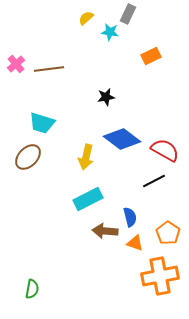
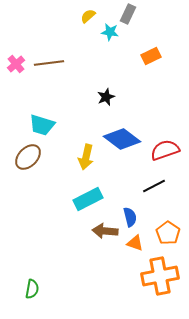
yellow semicircle: moved 2 px right, 2 px up
brown line: moved 6 px up
black star: rotated 12 degrees counterclockwise
cyan trapezoid: moved 2 px down
red semicircle: rotated 48 degrees counterclockwise
black line: moved 5 px down
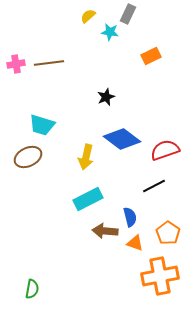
pink cross: rotated 30 degrees clockwise
brown ellipse: rotated 20 degrees clockwise
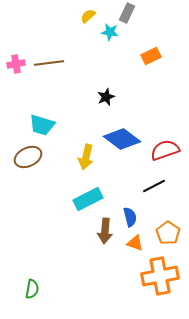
gray rectangle: moved 1 px left, 1 px up
brown arrow: rotated 90 degrees counterclockwise
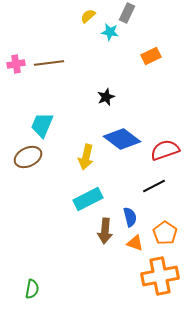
cyan trapezoid: rotated 96 degrees clockwise
orange pentagon: moved 3 px left
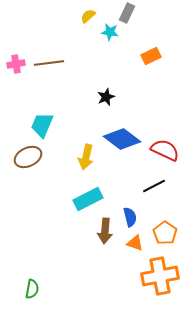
red semicircle: rotated 44 degrees clockwise
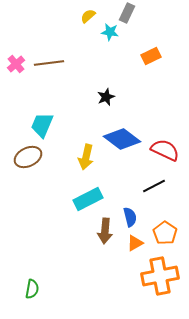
pink cross: rotated 30 degrees counterclockwise
orange triangle: rotated 48 degrees counterclockwise
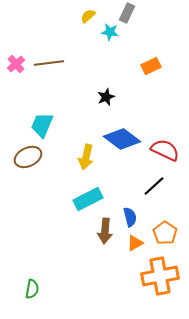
orange rectangle: moved 10 px down
black line: rotated 15 degrees counterclockwise
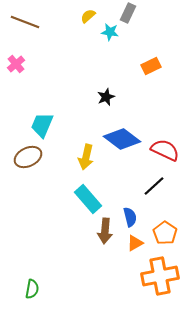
gray rectangle: moved 1 px right
brown line: moved 24 px left, 41 px up; rotated 28 degrees clockwise
cyan rectangle: rotated 76 degrees clockwise
